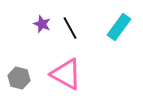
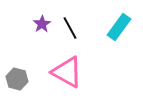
purple star: rotated 18 degrees clockwise
pink triangle: moved 1 px right, 2 px up
gray hexagon: moved 2 px left, 1 px down
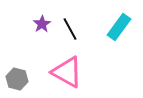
black line: moved 1 px down
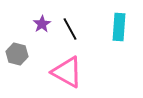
cyan rectangle: rotated 32 degrees counterclockwise
gray hexagon: moved 25 px up
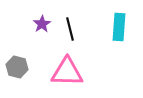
black line: rotated 15 degrees clockwise
gray hexagon: moved 13 px down
pink triangle: rotated 28 degrees counterclockwise
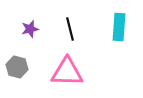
purple star: moved 12 px left, 5 px down; rotated 18 degrees clockwise
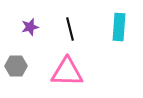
purple star: moved 2 px up
gray hexagon: moved 1 px left, 1 px up; rotated 15 degrees counterclockwise
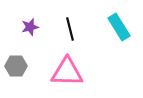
cyan rectangle: rotated 36 degrees counterclockwise
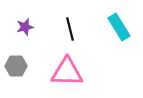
purple star: moved 5 px left
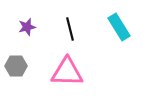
purple star: moved 2 px right
